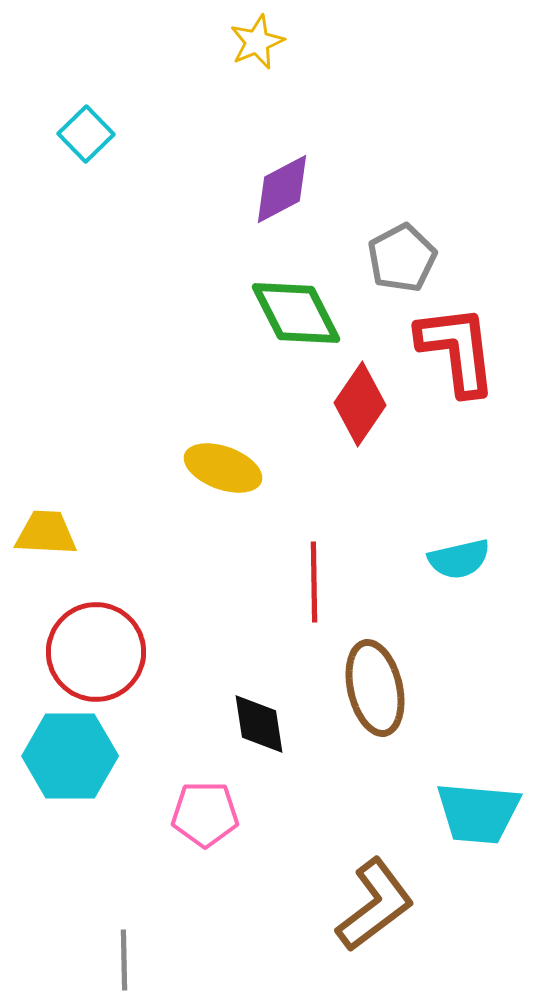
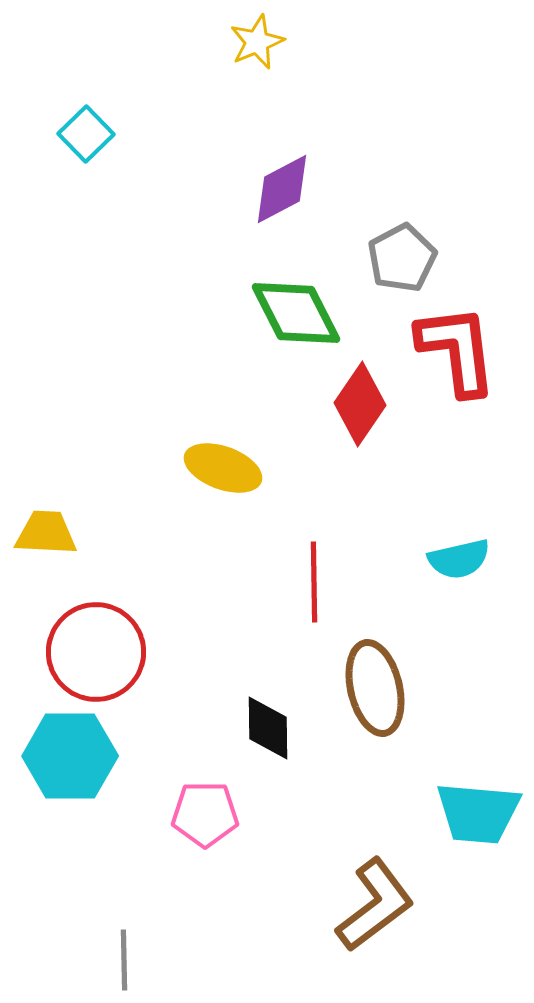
black diamond: moved 9 px right, 4 px down; rotated 8 degrees clockwise
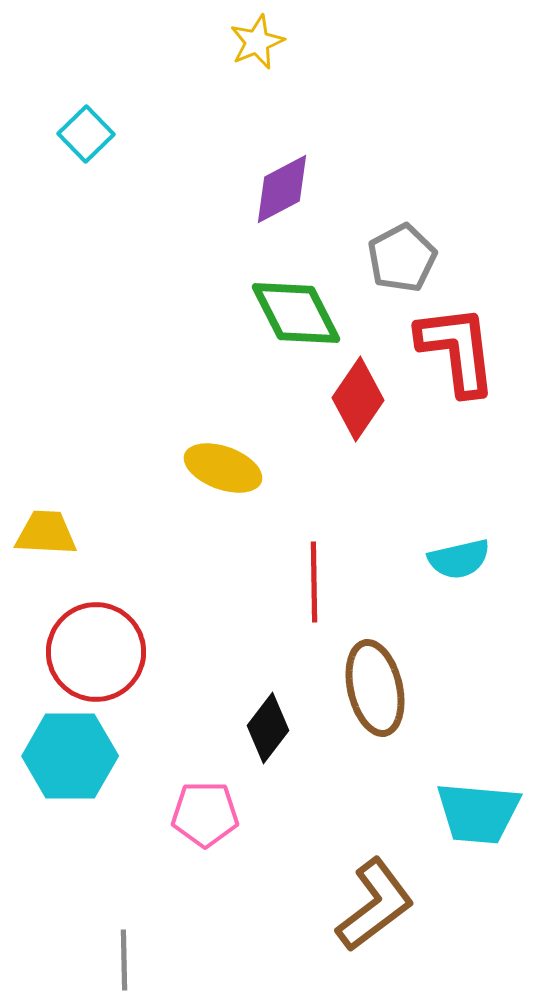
red diamond: moved 2 px left, 5 px up
black diamond: rotated 38 degrees clockwise
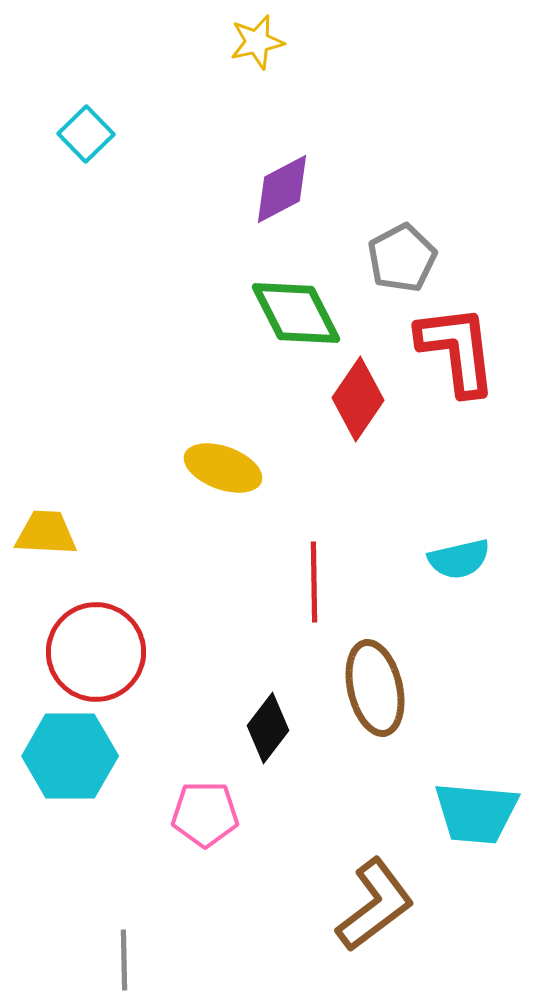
yellow star: rotated 10 degrees clockwise
cyan trapezoid: moved 2 px left
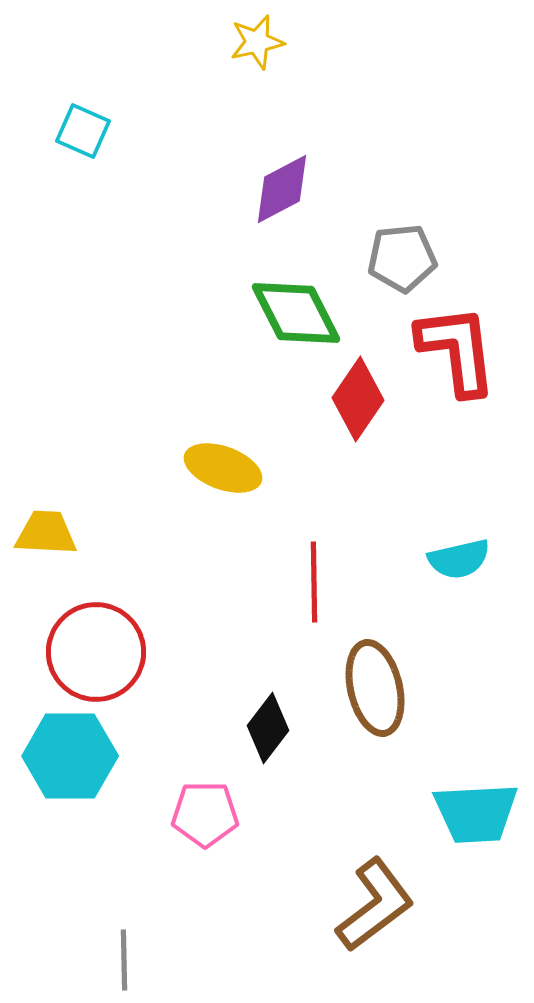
cyan square: moved 3 px left, 3 px up; rotated 22 degrees counterclockwise
gray pentagon: rotated 22 degrees clockwise
cyan trapezoid: rotated 8 degrees counterclockwise
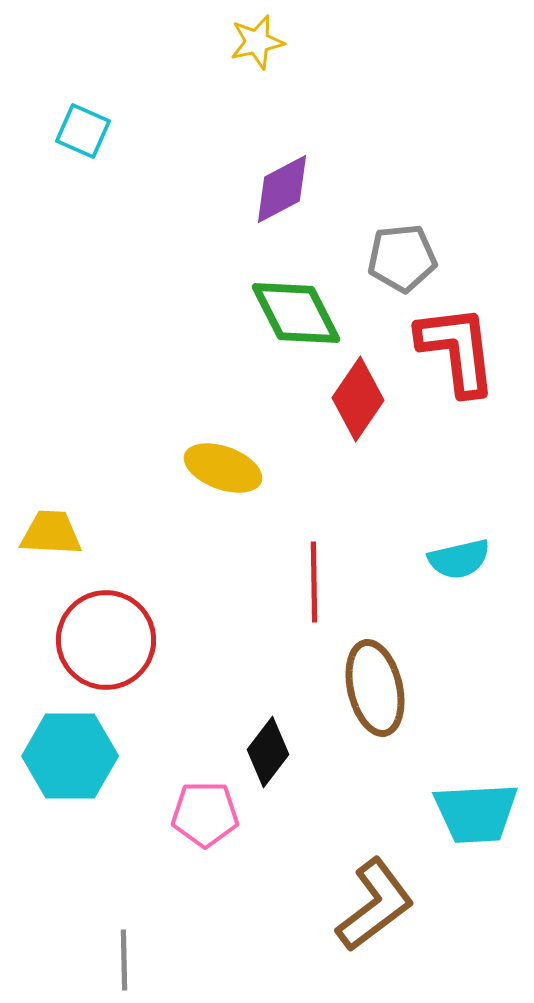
yellow trapezoid: moved 5 px right
red circle: moved 10 px right, 12 px up
black diamond: moved 24 px down
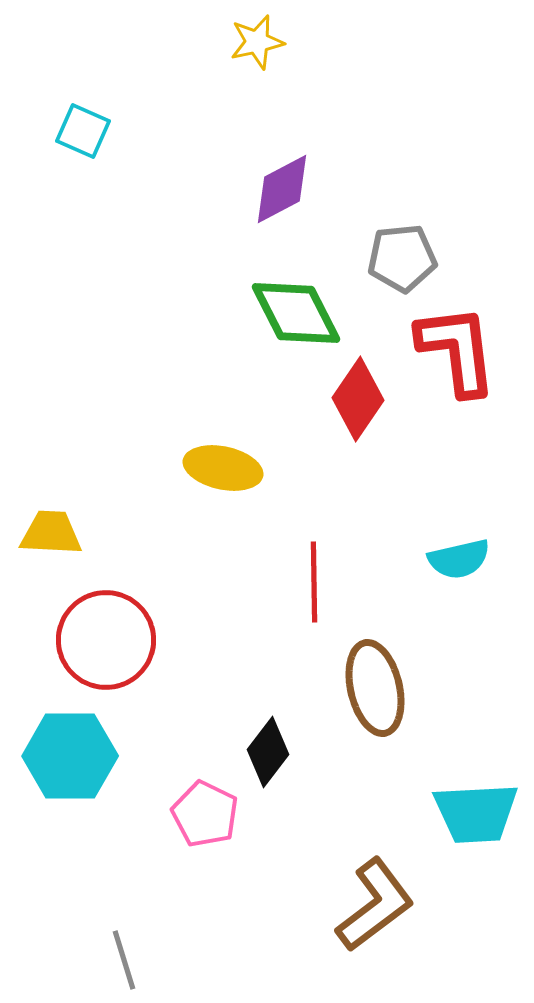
yellow ellipse: rotated 8 degrees counterclockwise
pink pentagon: rotated 26 degrees clockwise
gray line: rotated 16 degrees counterclockwise
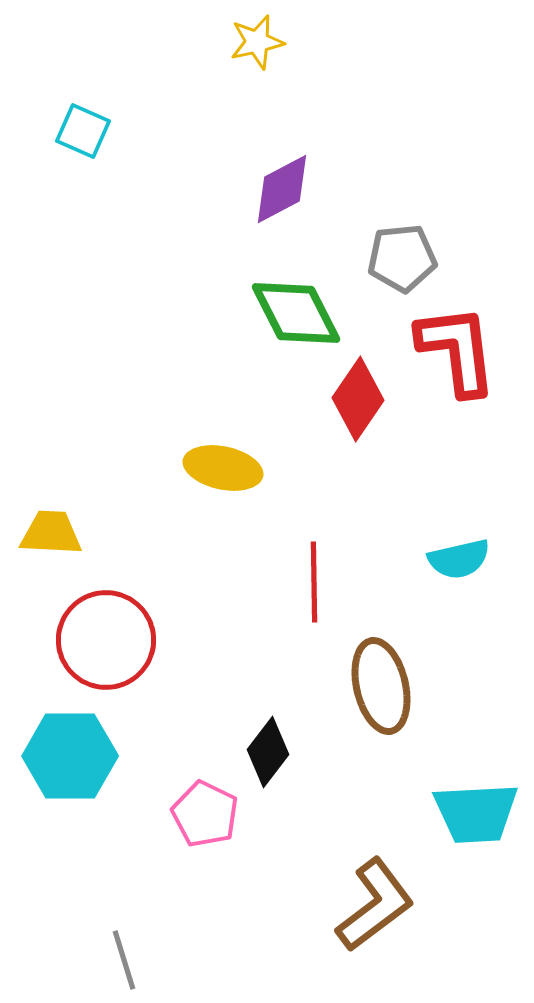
brown ellipse: moved 6 px right, 2 px up
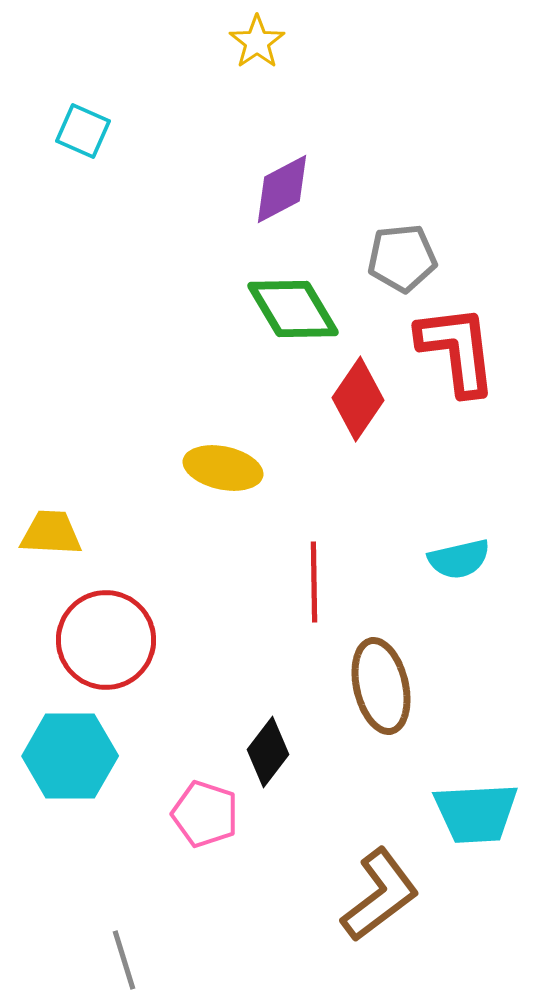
yellow star: rotated 22 degrees counterclockwise
green diamond: moved 3 px left, 4 px up; rotated 4 degrees counterclockwise
pink pentagon: rotated 8 degrees counterclockwise
brown L-shape: moved 5 px right, 10 px up
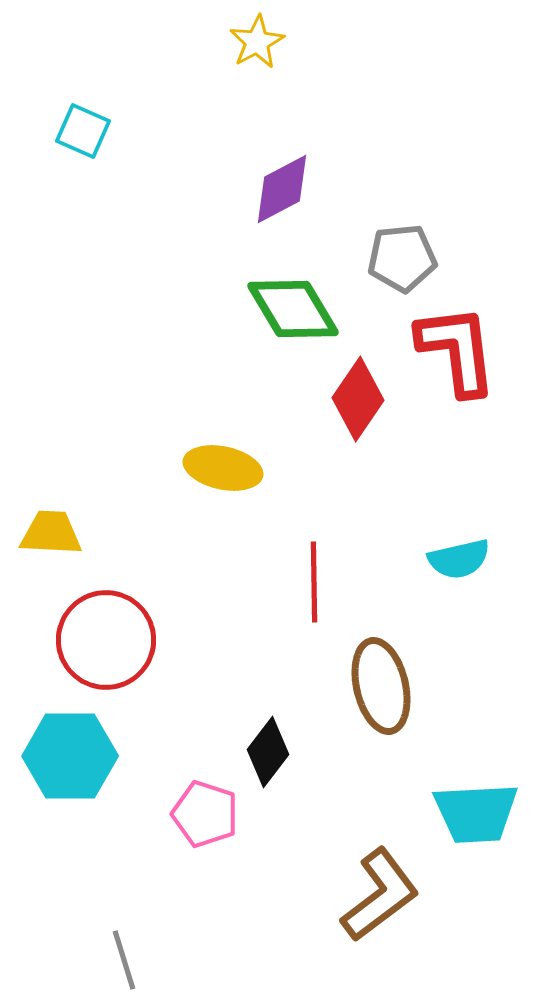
yellow star: rotated 6 degrees clockwise
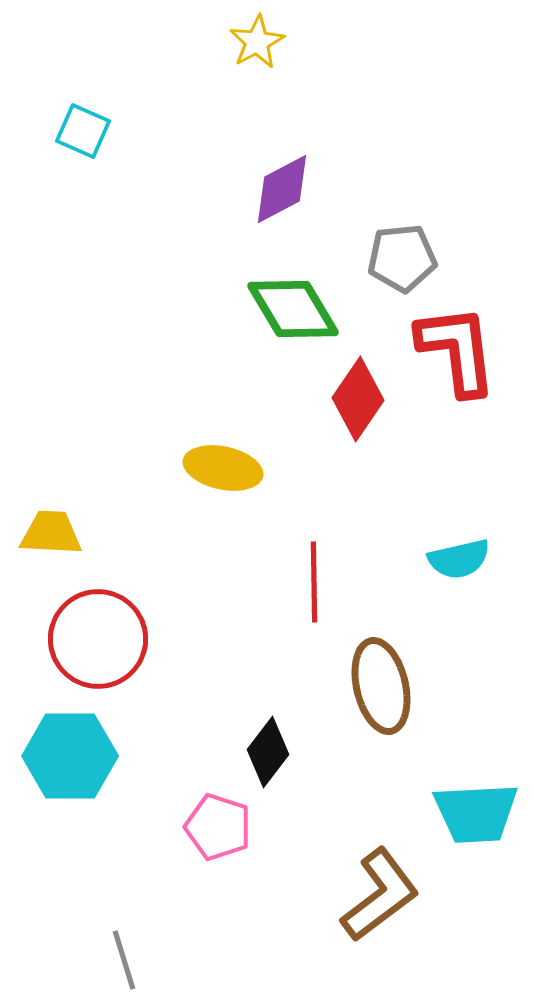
red circle: moved 8 px left, 1 px up
pink pentagon: moved 13 px right, 13 px down
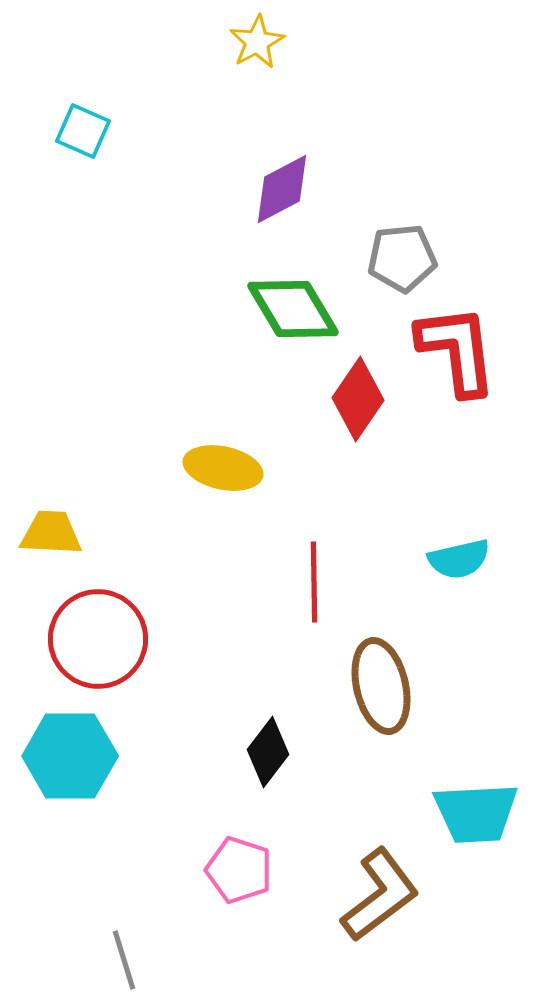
pink pentagon: moved 21 px right, 43 px down
